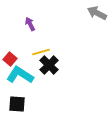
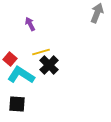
gray arrow: rotated 84 degrees clockwise
cyan L-shape: moved 1 px right
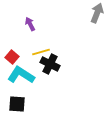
red square: moved 2 px right, 2 px up
black cross: moved 1 px right, 1 px up; rotated 18 degrees counterclockwise
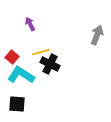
gray arrow: moved 22 px down
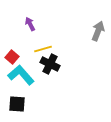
gray arrow: moved 1 px right, 4 px up
yellow line: moved 2 px right, 3 px up
cyan L-shape: rotated 16 degrees clockwise
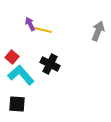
yellow line: moved 19 px up; rotated 30 degrees clockwise
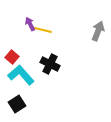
black square: rotated 36 degrees counterclockwise
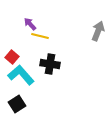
purple arrow: rotated 16 degrees counterclockwise
yellow line: moved 3 px left, 6 px down
black cross: rotated 18 degrees counterclockwise
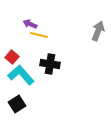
purple arrow: rotated 24 degrees counterclockwise
yellow line: moved 1 px left, 1 px up
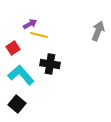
purple arrow: rotated 128 degrees clockwise
red square: moved 1 px right, 9 px up; rotated 16 degrees clockwise
black square: rotated 18 degrees counterclockwise
